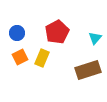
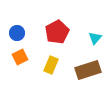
yellow rectangle: moved 9 px right, 7 px down
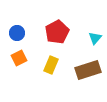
orange square: moved 1 px left, 1 px down
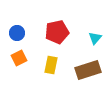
red pentagon: rotated 15 degrees clockwise
yellow rectangle: rotated 12 degrees counterclockwise
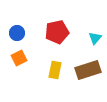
yellow rectangle: moved 4 px right, 5 px down
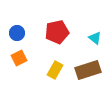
cyan triangle: rotated 32 degrees counterclockwise
yellow rectangle: rotated 18 degrees clockwise
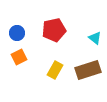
red pentagon: moved 3 px left, 2 px up
orange square: moved 1 px up
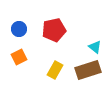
blue circle: moved 2 px right, 4 px up
cyan triangle: moved 9 px down
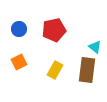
orange square: moved 5 px down
brown rectangle: moved 1 px left; rotated 65 degrees counterclockwise
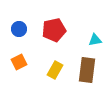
cyan triangle: moved 7 px up; rotated 48 degrees counterclockwise
